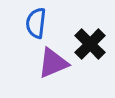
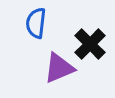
purple triangle: moved 6 px right, 5 px down
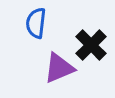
black cross: moved 1 px right, 1 px down
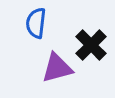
purple triangle: moved 2 px left; rotated 8 degrees clockwise
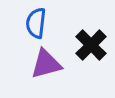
purple triangle: moved 11 px left, 4 px up
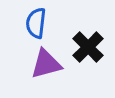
black cross: moved 3 px left, 2 px down
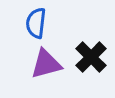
black cross: moved 3 px right, 10 px down
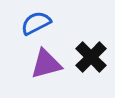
blue semicircle: rotated 56 degrees clockwise
